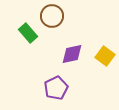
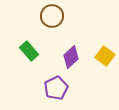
green rectangle: moved 1 px right, 18 px down
purple diamond: moved 1 px left, 3 px down; rotated 30 degrees counterclockwise
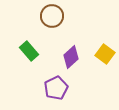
yellow square: moved 2 px up
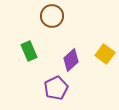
green rectangle: rotated 18 degrees clockwise
purple diamond: moved 3 px down
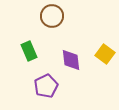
purple diamond: rotated 55 degrees counterclockwise
purple pentagon: moved 10 px left, 2 px up
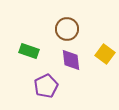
brown circle: moved 15 px right, 13 px down
green rectangle: rotated 48 degrees counterclockwise
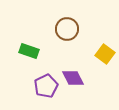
purple diamond: moved 2 px right, 18 px down; rotated 20 degrees counterclockwise
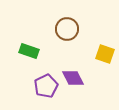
yellow square: rotated 18 degrees counterclockwise
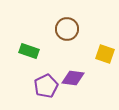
purple diamond: rotated 55 degrees counterclockwise
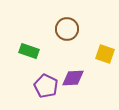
purple diamond: rotated 10 degrees counterclockwise
purple pentagon: rotated 20 degrees counterclockwise
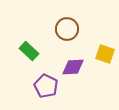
green rectangle: rotated 24 degrees clockwise
purple diamond: moved 11 px up
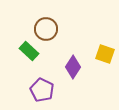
brown circle: moved 21 px left
purple diamond: rotated 55 degrees counterclockwise
purple pentagon: moved 4 px left, 4 px down
